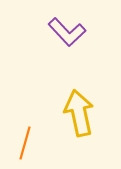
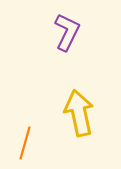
purple L-shape: rotated 111 degrees counterclockwise
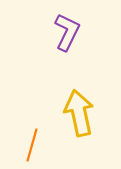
orange line: moved 7 px right, 2 px down
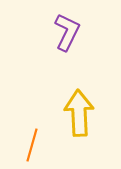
yellow arrow: rotated 9 degrees clockwise
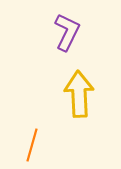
yellow arrow: moved 19 px up
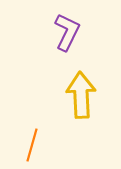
yellow arrow: moved 2 px right, 1 px down
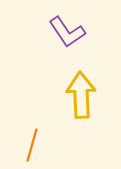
purple L-shape: rotated 120 degrees clockwise
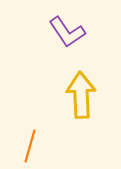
orange line: moved 2 px left, 1 px down
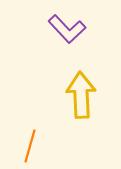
purple L-shape: moved 3 px up; rotated 9 degrees counterclockwise
